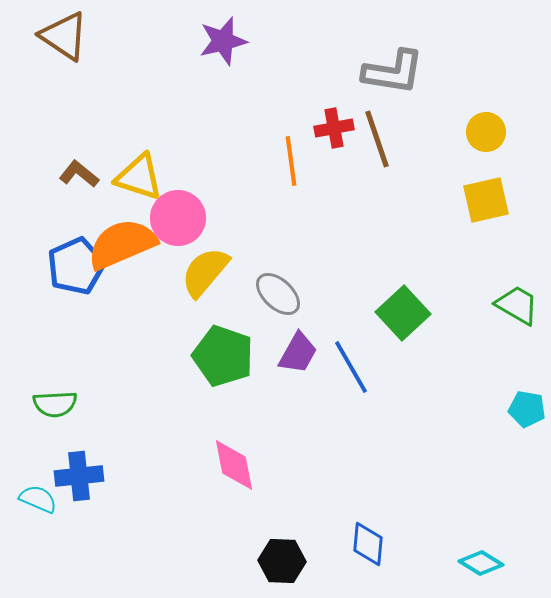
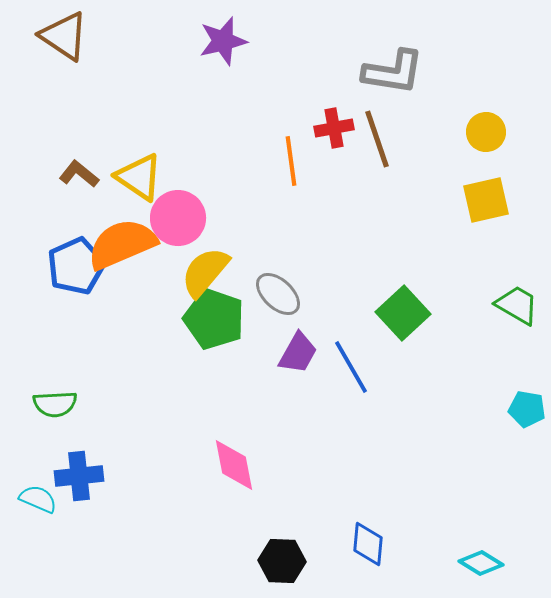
yellow triangle: rotated 16 degrees clockwise
green pentagon: moved 9 px left, 37 px up
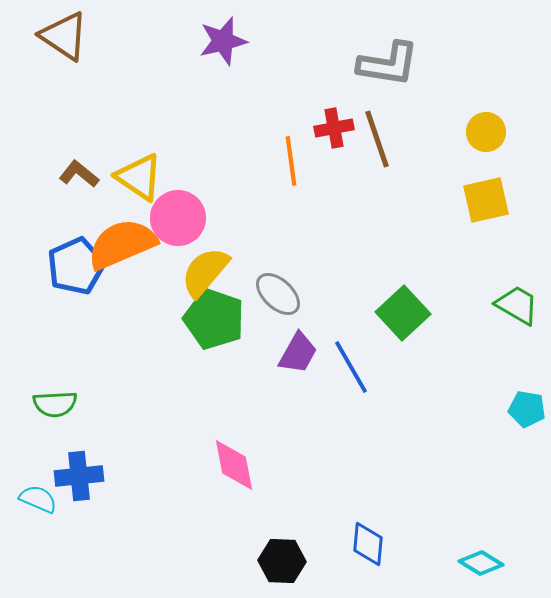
gray L-shape: moved 5 px left, 8 px up
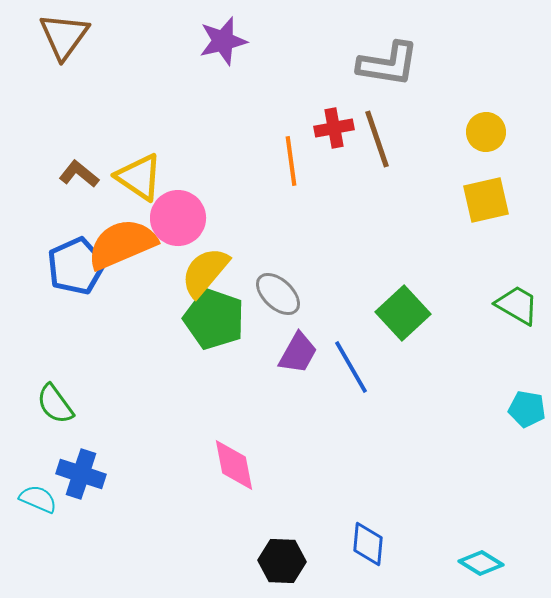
brown triangle: rotated 32 degrees clockwise
green semicircle: rotated 57 degrees clockwise
blue cross: moved 2 px right, 2 px up; rotated 24 degrees clockwise
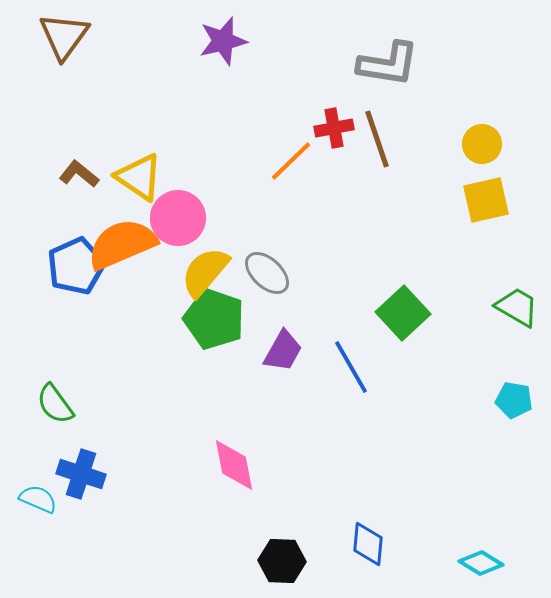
yellow circle: moved 4 px left, 12 px down
orange line: rotated 54 degrees clockwise
gray ellipse: moved 11 px left, 21 px up
green trapezoid: moved 2 px down
purple trapezoid: moved 15 px left, 2 px up
cyan pentagon: moved 13 px left, 9 px up
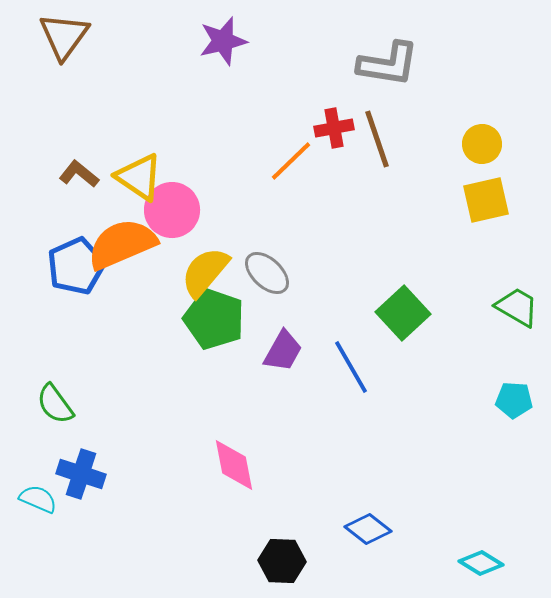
pink circle: moved 6 px left, 8 px up
cyan pentagon: rotated 6 degrees counterclockwise
blue diamond: moved 15 px up; rotated 57 degrees counterclockwise
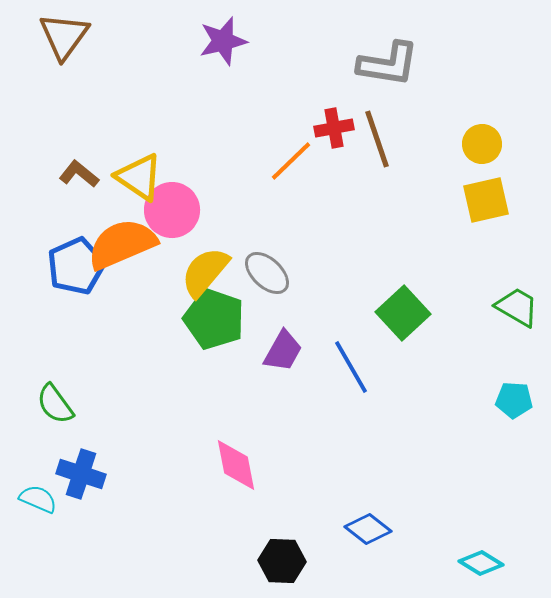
pink diamond: moved 2 px right
